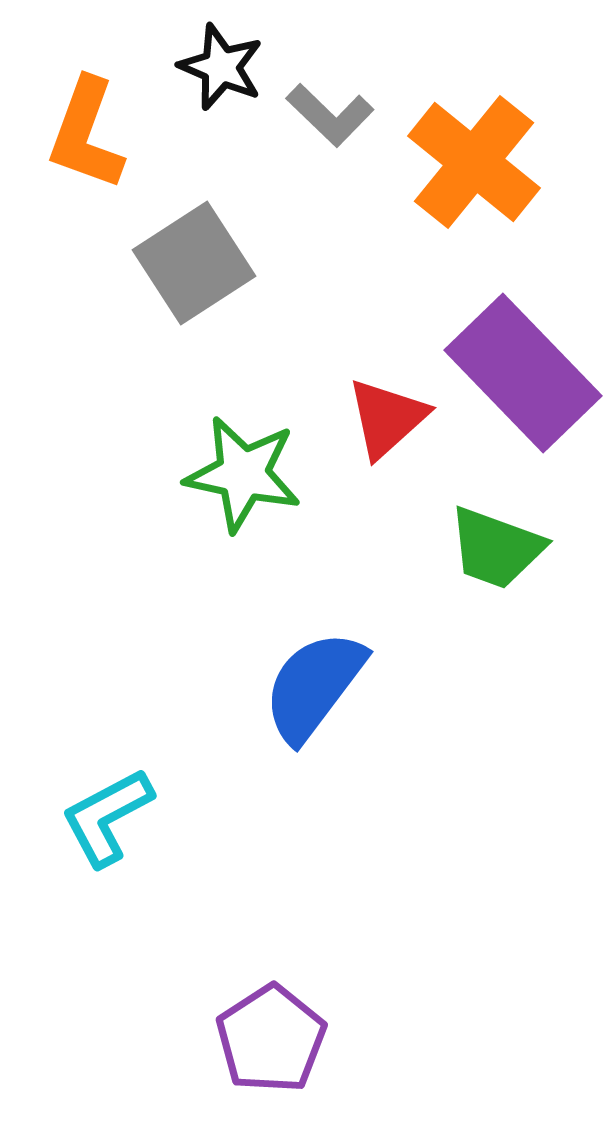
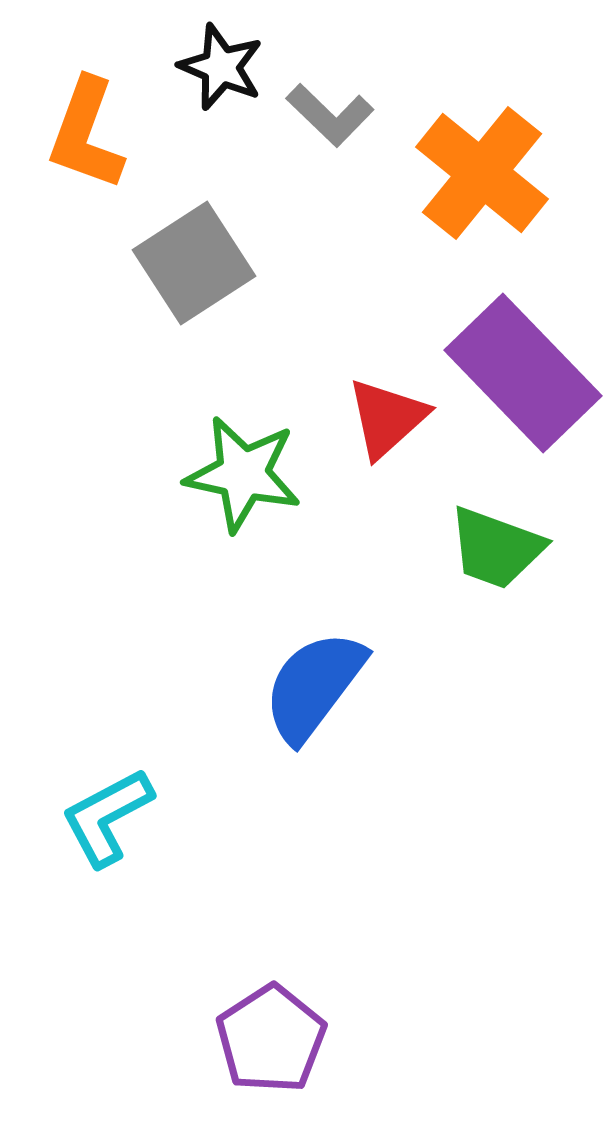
orange cross: moved 8 px right, 11 px down
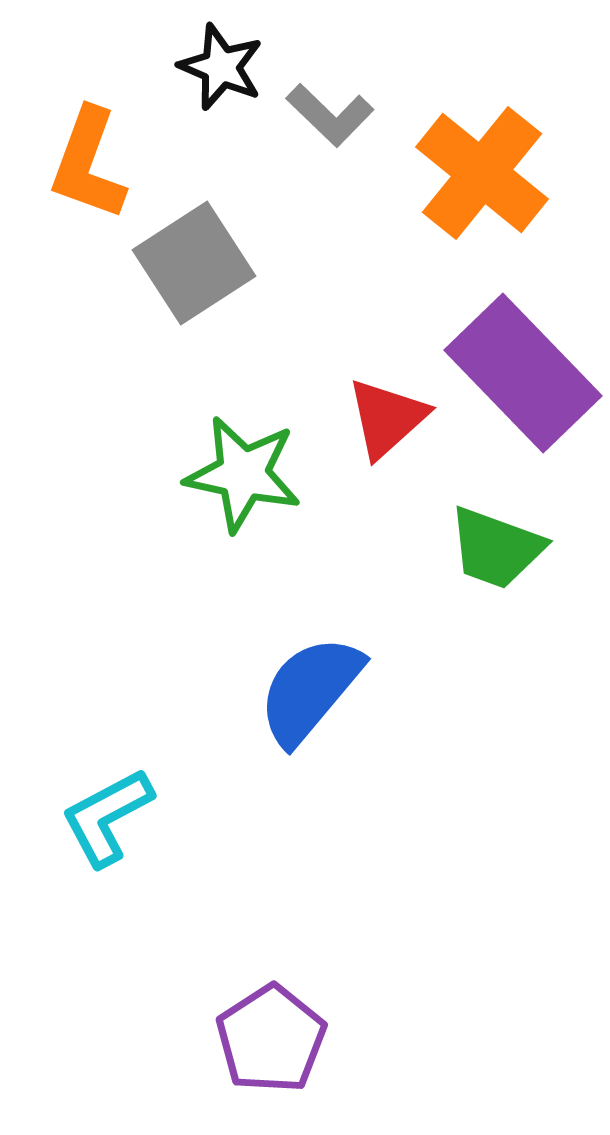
orange L-shape: moved 2 px right, 30 px down
blue semicircle: moved 4 px left, 4 px down; rotated 3 degrees clockwise
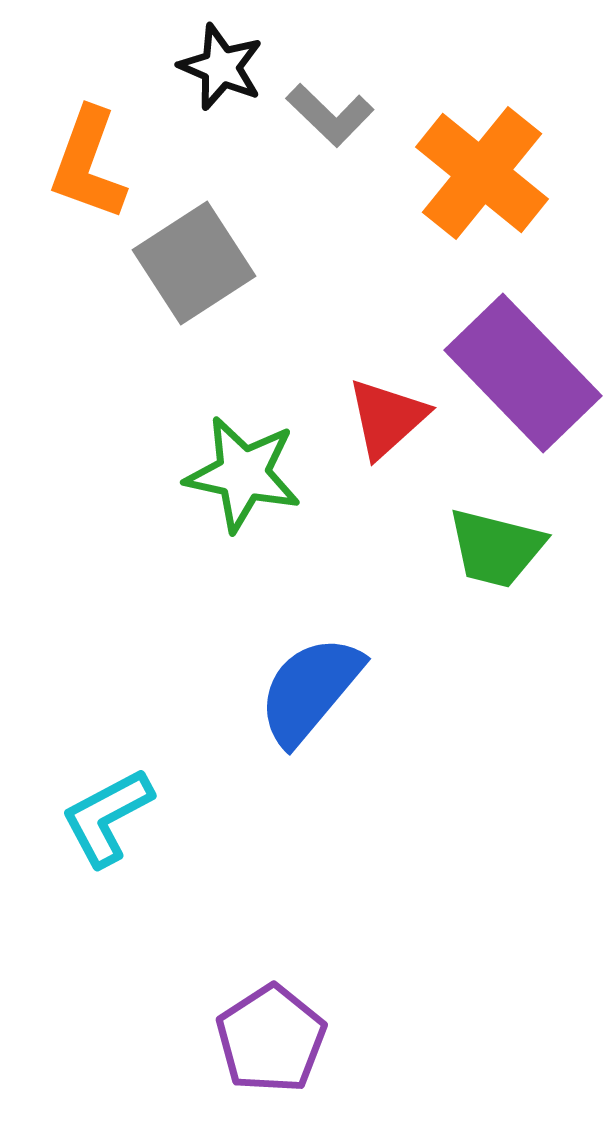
green trapezoid: rotated 6 degrees counterclockwise
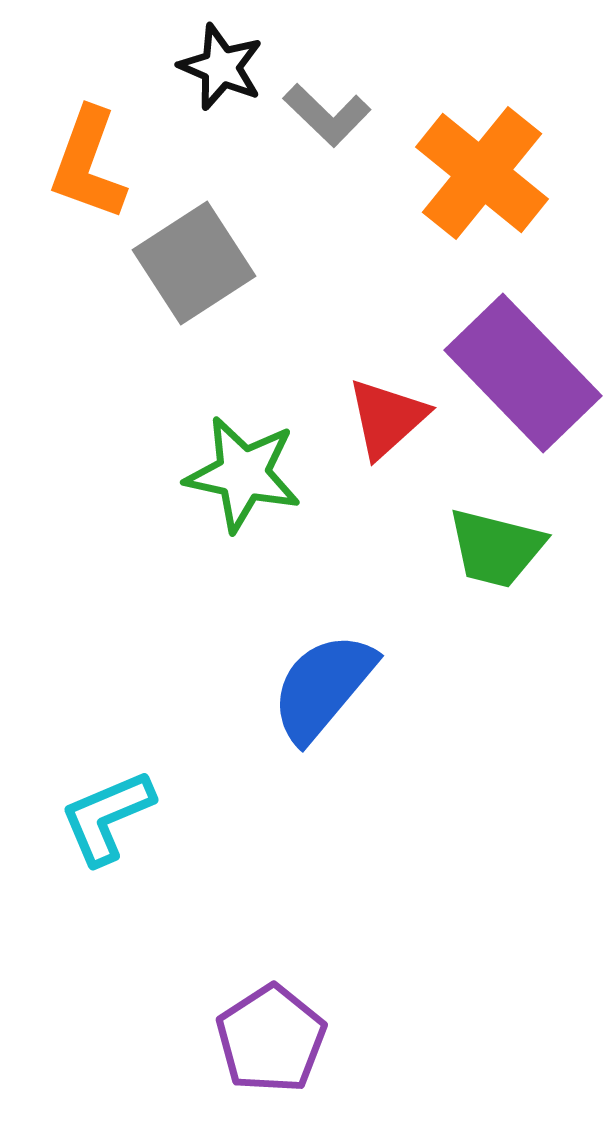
gray L-shape: moved 3 px left
blue semicircle: moved 13 px right, 3 px up
cyan L-shape: rotated 5 degrees clockwise
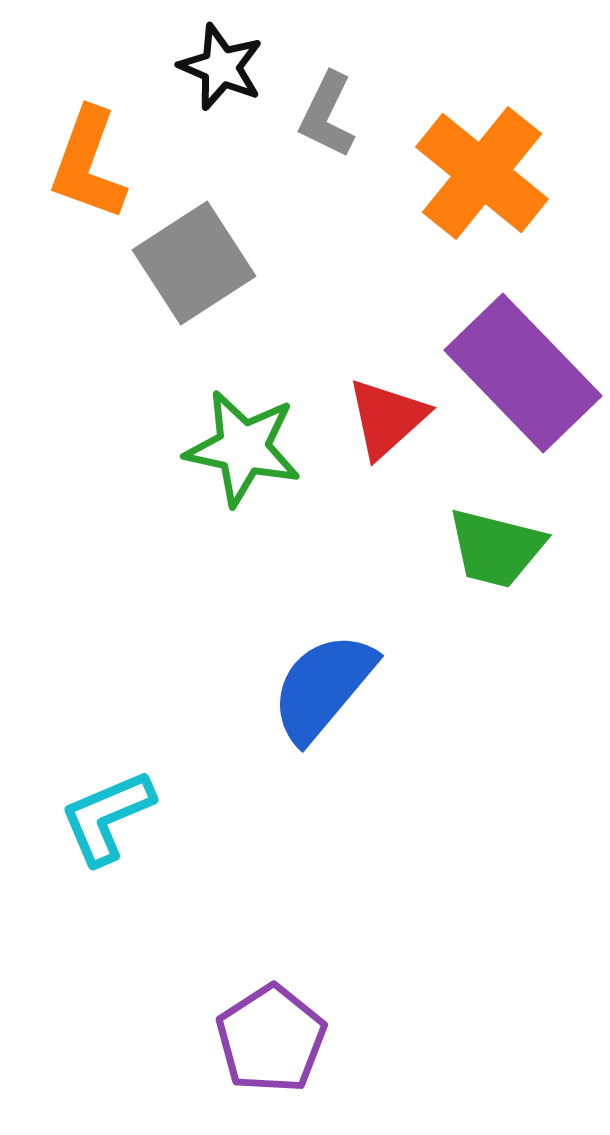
gray L-shape: rotated 72 degrees clockwise
green star: moved 26 px up
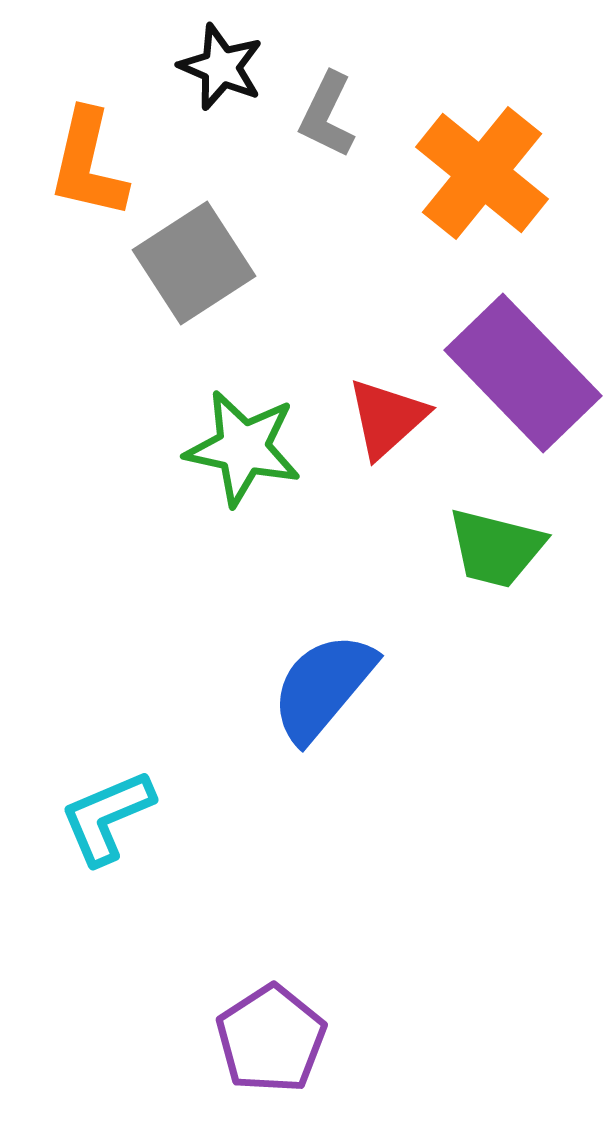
orange L-shape: rotated 7 degrees counterclockwise
